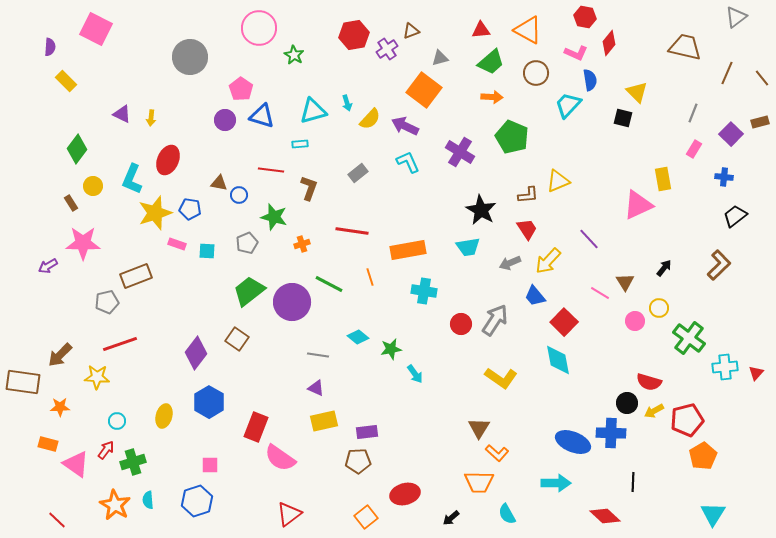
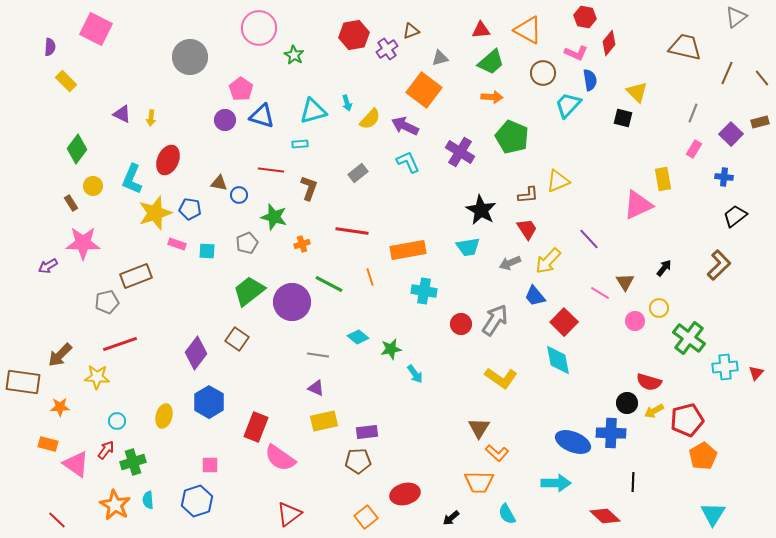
brown circle at (536, 73): moved 7 px right
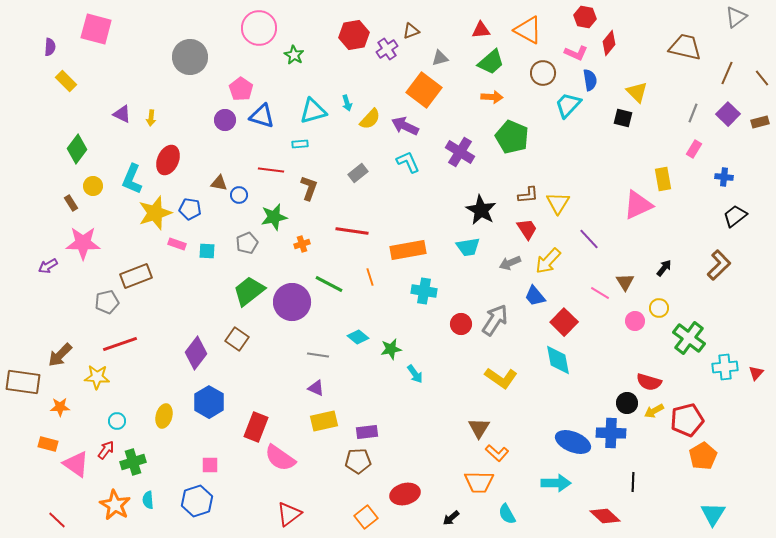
pink square at (96, 29): rotated 12 degrees counterclockwise
purple square at (731, 134): moved 3 px left, 20 px up
yellow triangle at (558, 181): moved 22 px down; rotated 35 degrees counterclockwise
green star at (274, 217): rotated 28 degrees counterclockwise
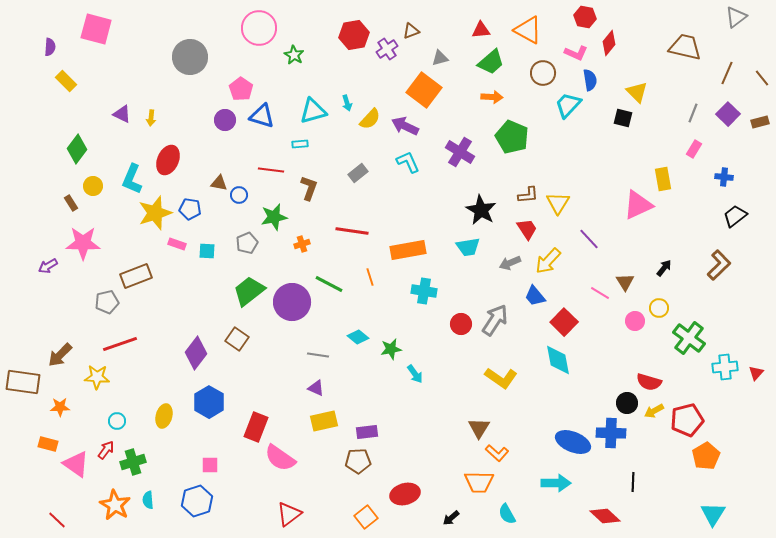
orange pentagon at (703, 456): moved 3 px right
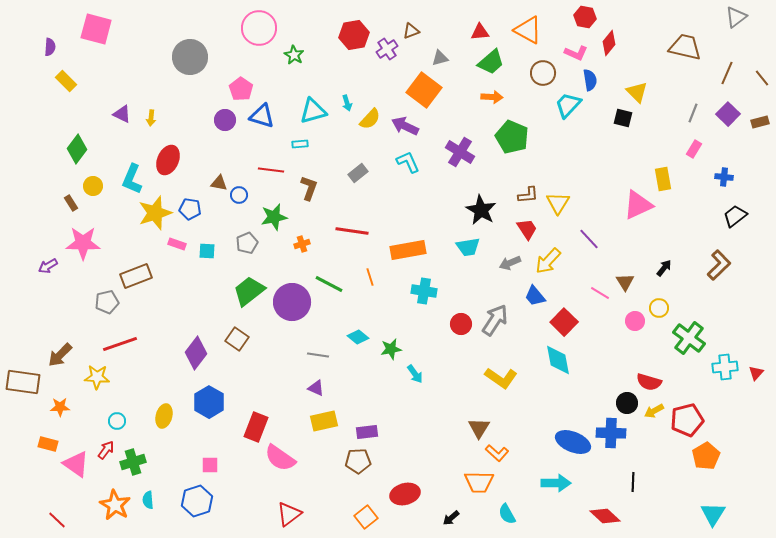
red triangle at (481, 30): moved 1 px left, 2 px down
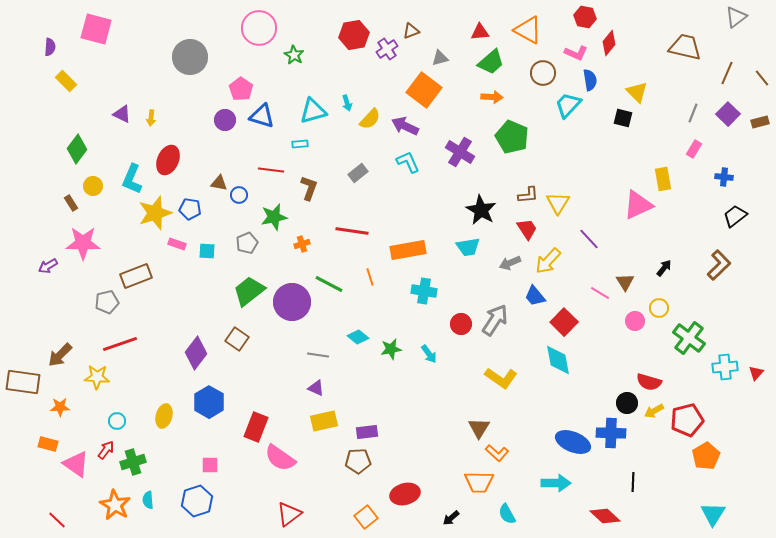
cyan arrow at (415, 374): moved 14 px right, 20 px up
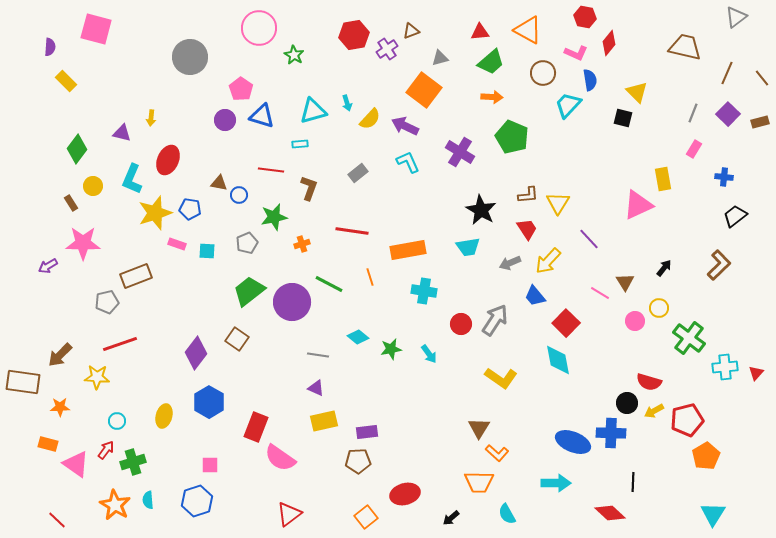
purple triangle at (122, 114): moved 19 px down; rotated 12 degrees counterclockwise
red square at (564, 322): moved 2 px right, 1 px down
red diamond at (605, 516): moved 5 px right, 3 px up
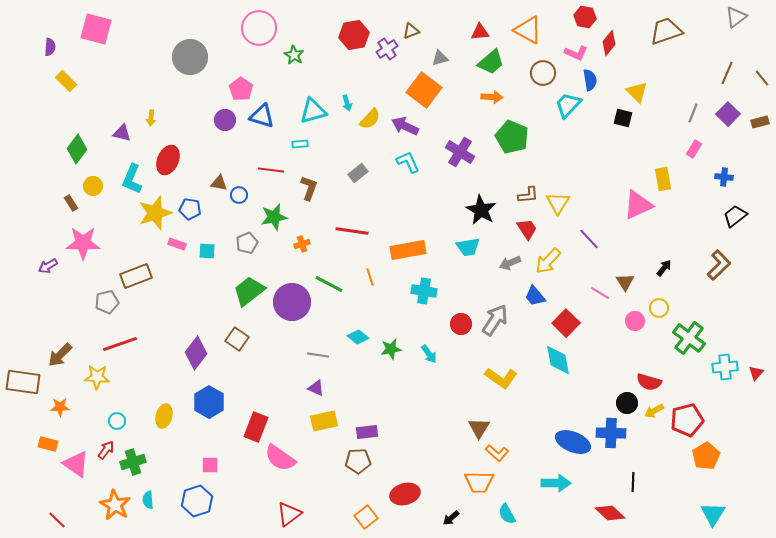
brown trapezoid at (685, 47): moved 19 px left, 16 px up; rotated 32 degrees counterclockwise
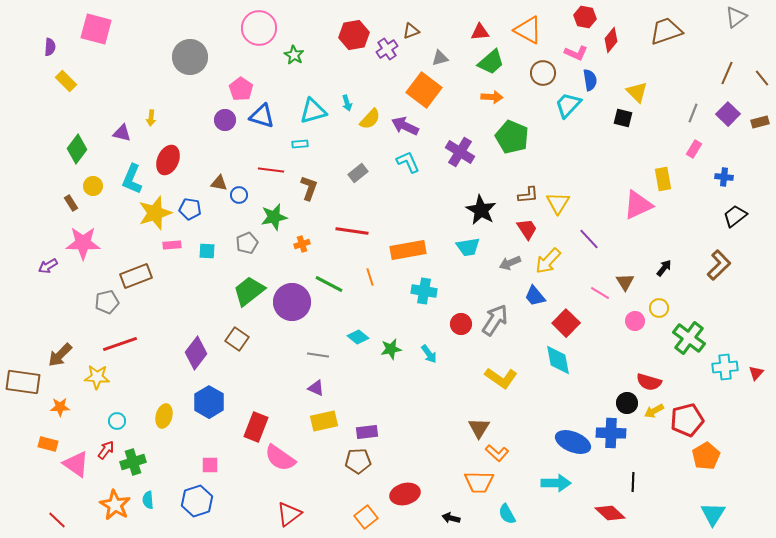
red diamond at (609, 43): moved 2 px right, 3 px up
pink rectangle at (177, 244): moved 5 px left, 1 px down; rotated 24 degrees counterclockwise
black arrow at (451, 518): rotated 54 degrees clockwise
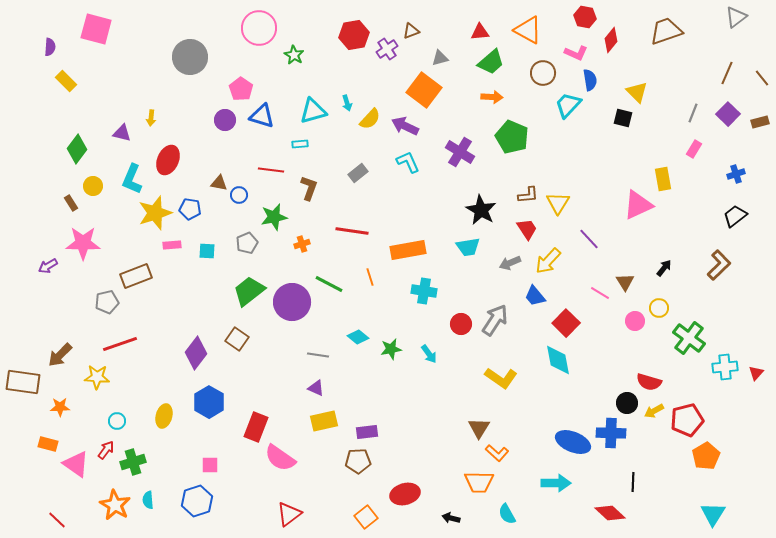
blue cross at (724, 177): moved 12 px right, 3 px up; rotated 24 degrees counterclockwise
